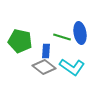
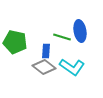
blue ellipse: moved 2 px up
green pentagon: moved 5 px left, 1 px down
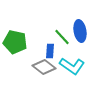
green line: rotated 30 degrees clockwise
blue rectangle: moved 4 px right
cyan L-shape: moved 1 px up
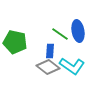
blue ellipse: moved 2 px left
green line: moved 2 px left, 3 px up; rotated 12 degrees counterclockwise
gray diamond: moved 4 px right
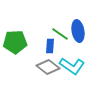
green pentagon: rotated 15 degrees counterclockwise
blue rectangle: moved 5 px up
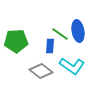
green pentagon: moved 1 px right, 1 px up
gray diamond: moved 7 px left, 4 px down
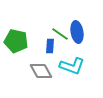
blue ellipse: moved 1 px left, 1 px down
green pentagon: rotated 15 degrees clockwise
cyan L-shape: rotated 15 degrees counterclockwise
gray diamond: rotated 25 degrees clockwise
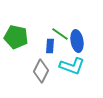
blue ellipse: moved 9 px down
green pentagon: moved 4 px up
gray diamond: rotated 55 degrees clockwise
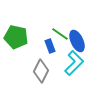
blue ellipse: rotated 15 degrees counterclockwise
blue rectangle: rotated 24 degrees counterclockwise
cyan L-shape: moved 2 px right, 3 px up; rotated 65 degrees counterclockwise
